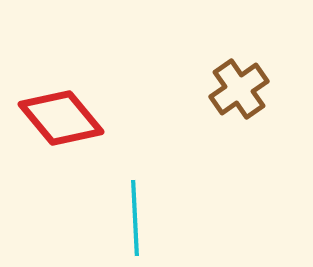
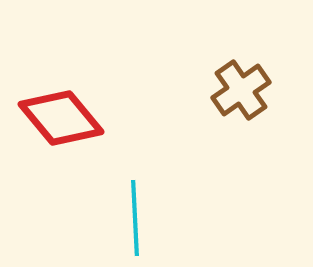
brown cross: moved 2 px right, 1 px down
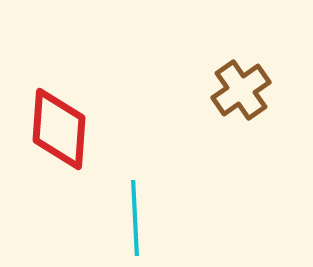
red diamond: moved 2 px left, 11 px down; rotated 44 degrees clockwise
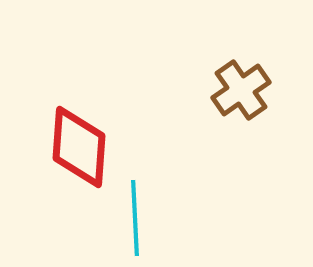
red diamond: moved 20 px right, 18 px down
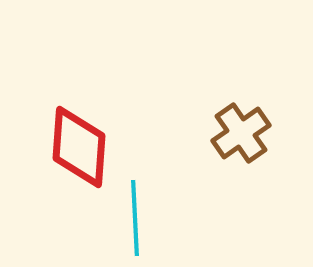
brown cross: moved 43 px down
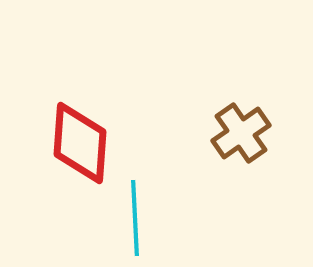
red diamond: moved 1 px right, 4 px up
